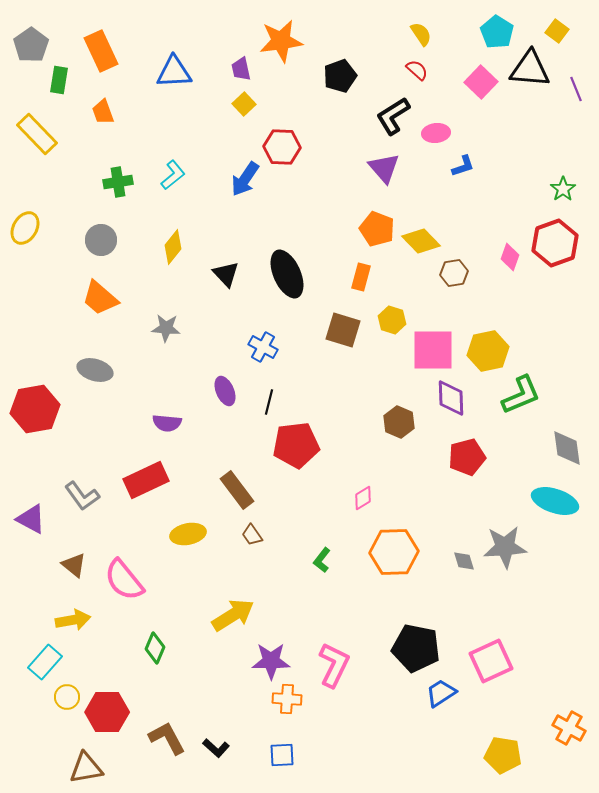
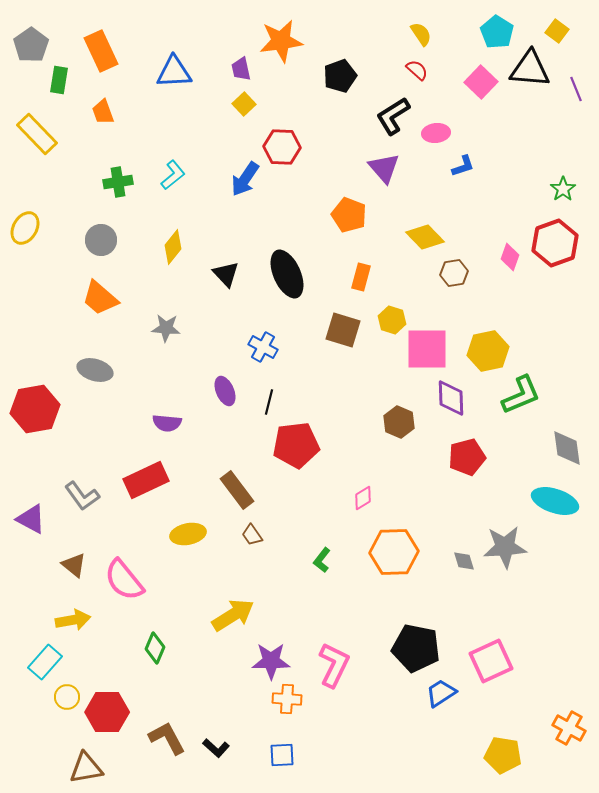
orange pentagon at (377, 229): moved 28 px left, 14 px up
yellow diamond at (421, 241): moved 4 px right, 4 px up
pink square at (433, 350): moved 6 px left, 1 px up
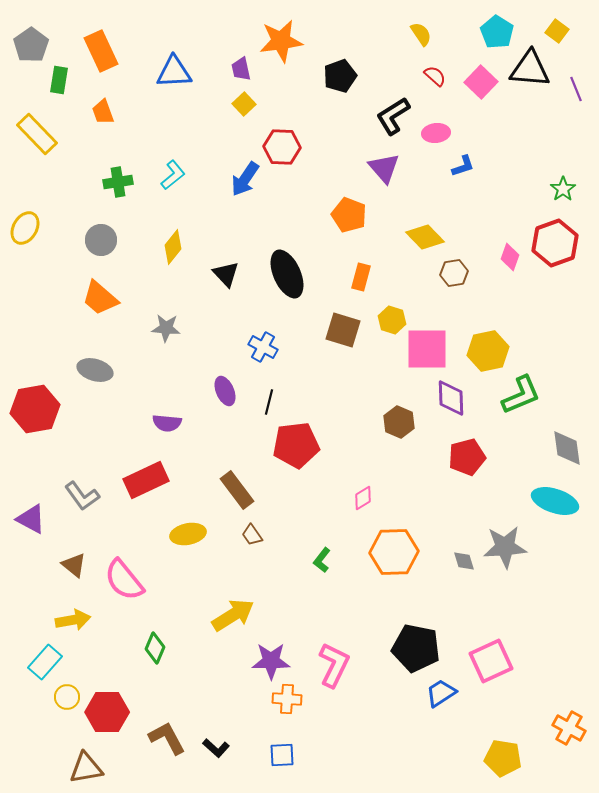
red semicircle at (417, 70): moved 18 px right, 6 px down
yellow pentagon at (503, 755): moved 3 px down
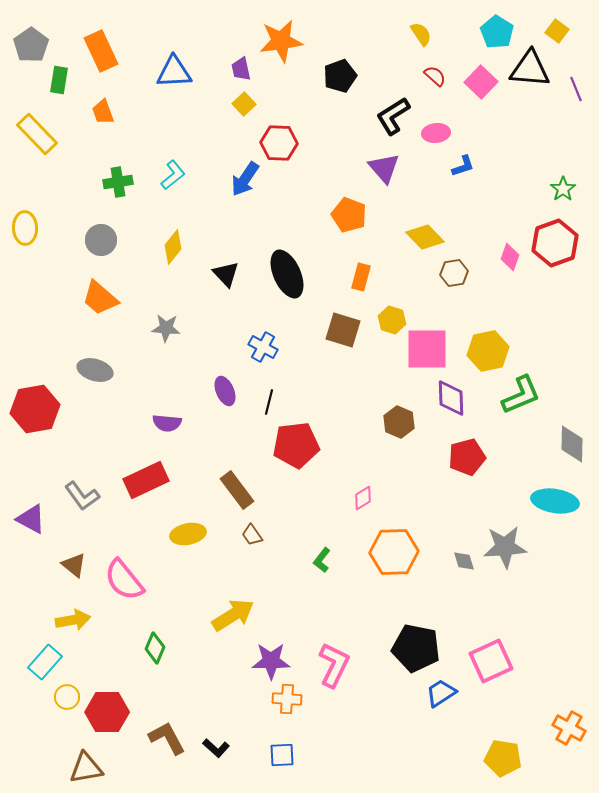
red hexagon at (282, 147): moved 3 px left, 4 px up
yellow ellipse at (25, 228): rotated 32 degrees counterclockwise
gray diamond at (567, 448): moved 5 px right, 4 px up; rotated 9 degrees clockwise
cyan ellipse at (555, 501): rotated 9 degrees counterclockwise
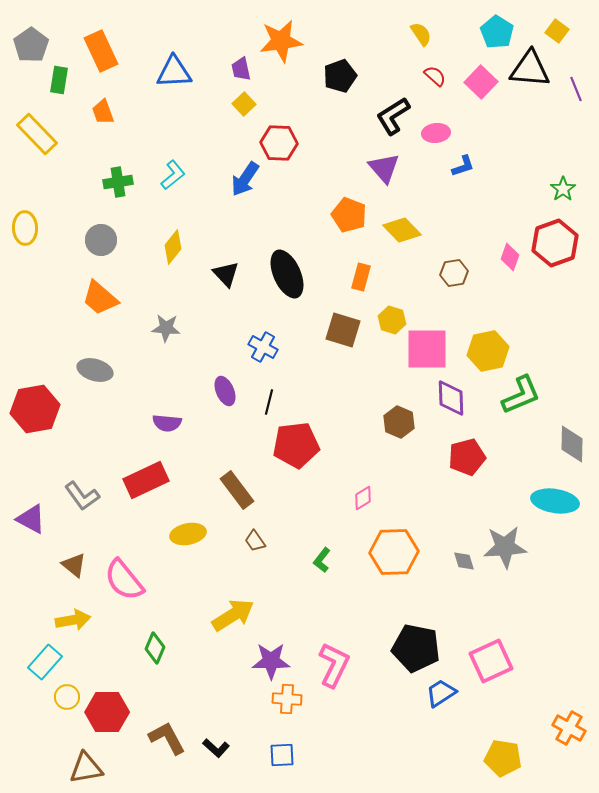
yellow diamond at (425, 237): moved 23 px left, 7 px up
brown trapezoid at (252, 535): moved 3 px right, 6 px down
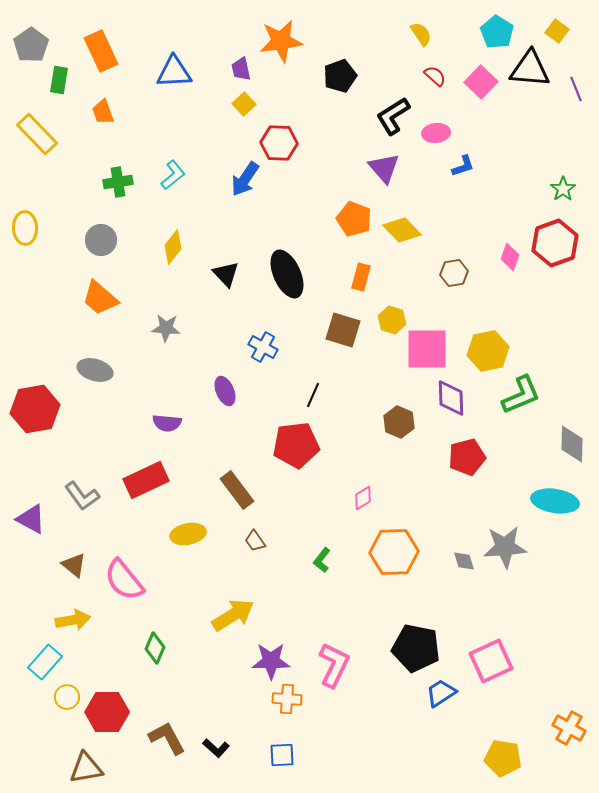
orange pentagon at (349, 215): moved 5 px right, 4 px down
black line at (269, 402): moved 44 px right, 7 px up; rotated 10 degrees clockwise
